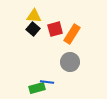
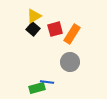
yellow triangle: rotated 35 degrees counterclockwise
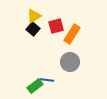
red square: moved 1 px right, 3 px up
blue line: moved 2 px up
green rectangle: moved 2 px left, 2 px up; rotated 21 degrees counterclockwise
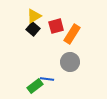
blue line: moved 1 px up
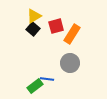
gray circle: moved 1 px down
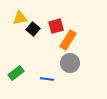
yellow triangle: moved 14 px left, 2 px down; rotated 21 degrees clockwise
orange rectangle: moved 4 px left, 6 px down
green rectangle: moved 19 px left, 13 px up
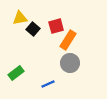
blue line: moved 1 px right, 5 px down; rotated 32 degrees counterclockwise
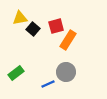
gray circle: moved 4 px left, 9 px down
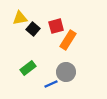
green rectangle: moved 12 px right, 5 px up
blue line: moved 3 px right
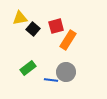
blue line: moved 4 px up; rotated 32 degrees clockwise
